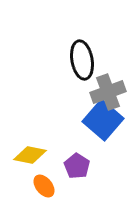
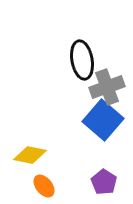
gray cross: moved 1 px left, 5 px up
purple pentagon: moved 27 px right, 16 px down
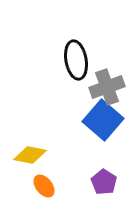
black ellipse: moved 6 px left
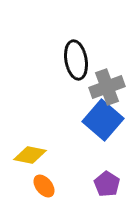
purple pentagon: moved 3 px right, 2 px down
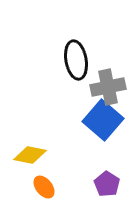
gray cross: moved 1 px right; rotated 8 degrees clockwise
orange ellipse: moved 1 px down
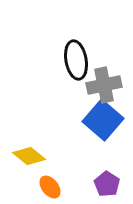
gray cross: moved 4 px left, 2 px up
yellow diamond: moved 1 px left, 1 px down; rotated 28 degrees clockwise
orange ellipse: moved 6 px right
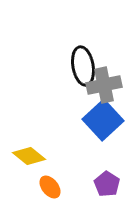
black ellipse: moved 7 px right, 6 px down
blue square: rotated 6 degrees clockwise
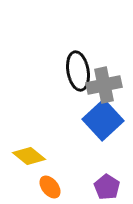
black ellipse: moved 5 px left, 5 px down
purple pentagon: moved 3 px down
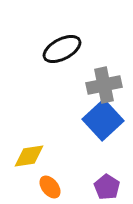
black ellipse: moved 16 px left, 22 px up; rotated 72 degrees clockwise
yellow diamond: rotated 48 degrees counterclockwise
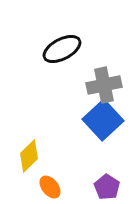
yellow diamond: rotated 36 degrees counterclockwise
